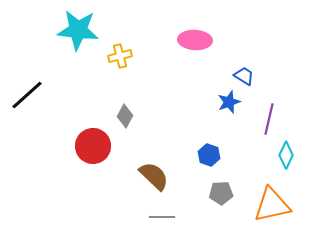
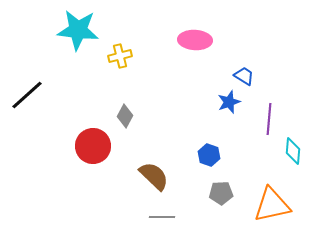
purple line: rotated 8 degrees counterclockwise
cyan diamond: moved 7 px right, 4 px up; rotated 20 degrees counterclockwise
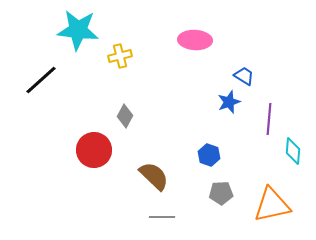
black line: moved 14 px right, 15 px up
red circle: moved 1 px right, 4 px down
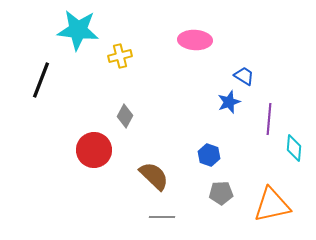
black line: rotated 27 degrees counterclockwise
cyan diamond: moved 1 px right, 3 px up
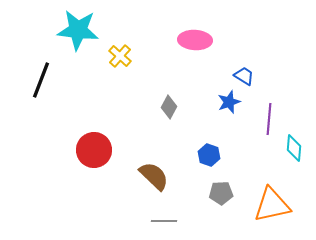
yellow cross: rotated 35 degrees counterclockwise
gray diamond: moved 44 px right, 9 px up
gray line: moved 2 px right, 4 px down
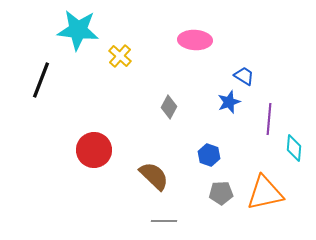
orange triangle: moved 7 px left, 12 px up
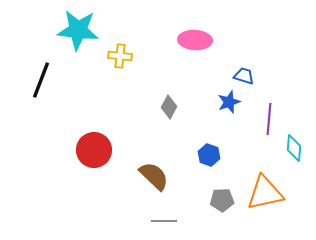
yellow cross: rotated 35 degrees counterclockwise
blue trapezoid: rotated 15 degrees counterclockwise
gray pentagon: moved 1 px right, 7 px down
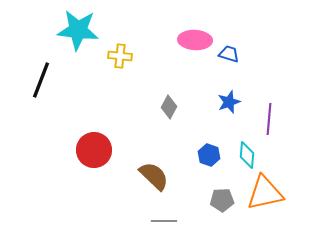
blue trapezoid: moved 15 px left, 22 px up
cyan diamond: moved 47 px left, 7 px down
